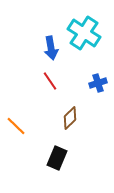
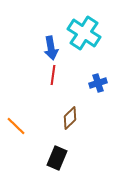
red line: moved 3 px right, 6 px up; rotated 42 degrees clockwise
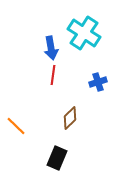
blue cross: moved 1 px up
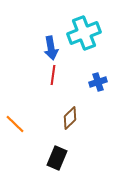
cyan cross: rotated 36 degrees clockwise
orange line: moved 1 px left, 2 px up
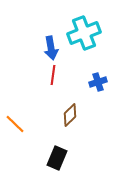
brown diamond: moved 3 px up
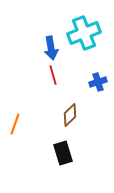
red line: rotated 24 degrees counterclockwise
orange line: rotated 65 degrees clockwise
black rectangle: moved 6 px right, 5 px up; rotated 40 degrees counterclockwise
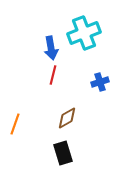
red line: rotated 30 degrees clockwise
blue cross: moved 2 px right
brown diamond: moved 3 px left, 3 px down; rotated 15 degrees clockwise
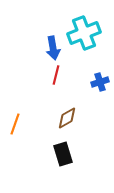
blue arrow: moved 2 px right
red line: moved 3 px right
black rectangle: moved 1 px down
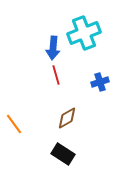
blue arrow: rotated 15 degrees clockwise
red line: rotated 30 degrees counterclockwise
orange line: moved 1 px left; rotated 55 degrees counterclockwise
black rectangle: rotated 40 degrees counterclockwise
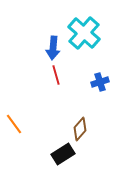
cyan cross: rotated 28 degrees counterclockwise
brown diamond: moved 13 px right, 11 px down; rotated 20 degrees counterclockwise
black rectangle: rotated 65 degrees counterclockwise
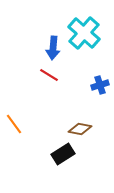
red line: moved 7 px left; rotated 42 degrees counterclockwise
blue cross: moved 3 px down
brown diamond: rotated 60 degrees clockwise
